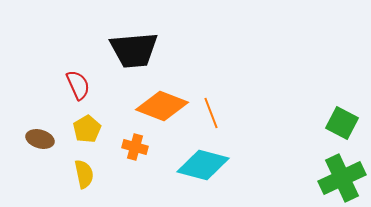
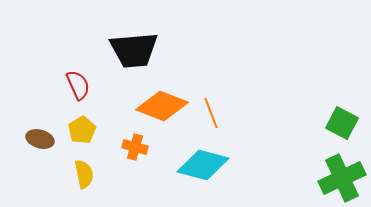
yellow pentagon: moved 5 px left, 1 px down
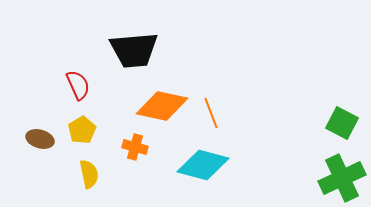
orange diamond: rotated 9 degrees counterclockwise
yellow semicircle: moved 5 px right
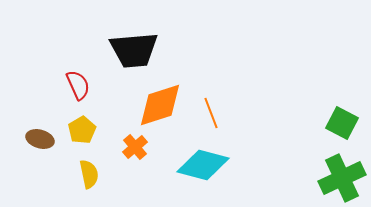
orange diamond: moved 2 px left, 1 px up; rotated 30 degrees counterclockwise
orange cross: rotated 35 degrees clockwise
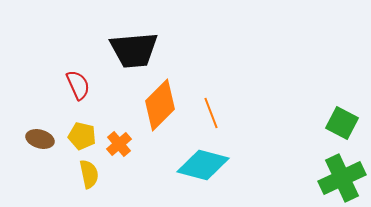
orange diamond: rotated 27 degrees counterclockwise
yellow pentagon: moved 6 px down; rotated 28 degrees counterclockwise
orange cross: moved 16 px left, 3 px up
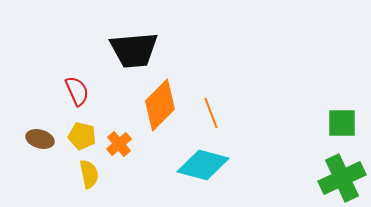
red semicircle: moved 1 px left, 6 px down
green square: rotated 28 degrees counterclockwise
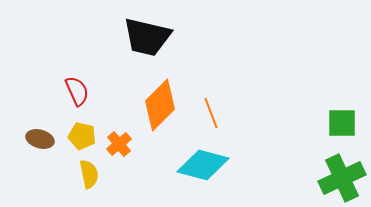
black trapezoid: moved 13 px right, 13 px up; rotated 18 degrees clockwise
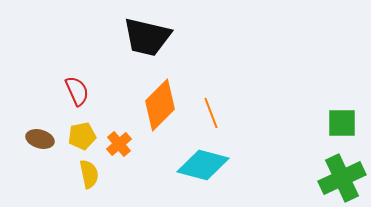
yellow pentagon: rotated 24 degrees counterclockwise
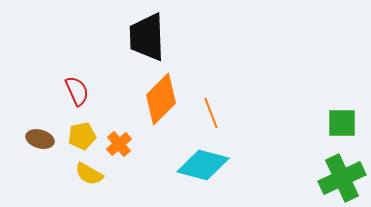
black trapezoid: rotated 75 degrees clockwise
orange diamond: moved 1 px right, 6 px up
yellow semicircle: rotated 132 degrees clockwise
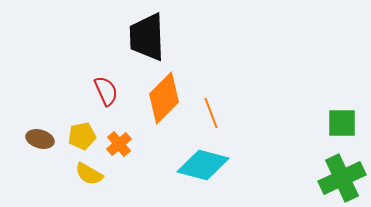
red semicircle: moved 29 px right
orange diamond: moved 3 px right, 1 px up
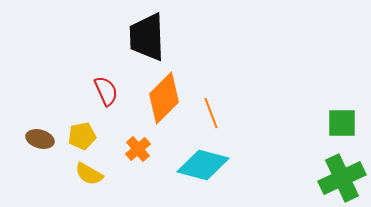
orange cross: moved 19 px right, 5 px down
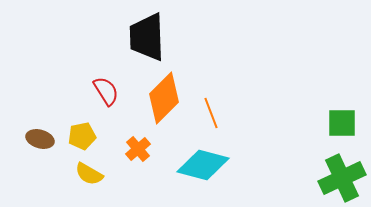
red semicircle: rotated 8 degrees counterclockwise
